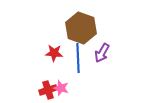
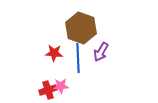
purple arrow: moved 1 px left, 1 px up
pink star: moved 2 px up; rotated 21 degrees counterclockwise
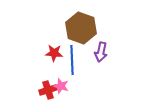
purple arrow: rotated 18 degrees counterclockwise
blue line: moved 6 px left, 2 px down
pink star: rotated 21 degrees clockwise
